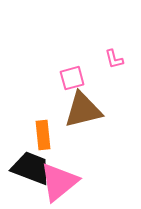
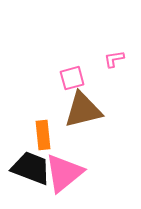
pink L-shape: rotated 95 degrees clockwise
pink triangle: moved 5 px right, 9 px up
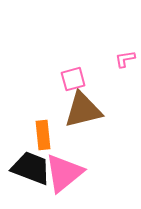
pink L-shape: moved 11 px right
pink square: moved 1 px right, 1 px down
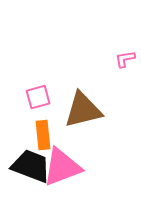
pink square: moved 35 px left, 18 px down
black trapezoid: moved 2 px up
pink triangle: moved 2 px left, 6 px up; rotated 18 degrees clockwise
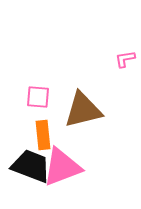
pink square: rotated 20 degrees clockwise
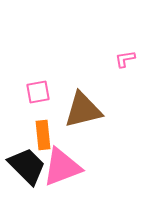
pink square: moved 5 px up; rotated 15 degrees counterclockwise
black trapezoid: moved 4 px left; rotated 24 degrees clockwise
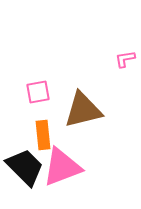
black trapezoid: moved 2 px left, 1 px down
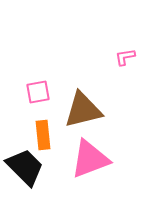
pink L-shape: moved 2 px up
pink triangle: moved 28 px right, 8 px up
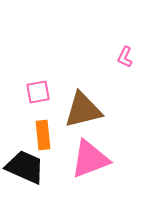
pink L-shape: rotated 55 degrees counterclockwise
black trapezoid: rotated 21 degrees counterclockwise
